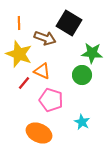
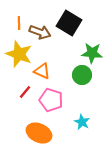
brown arrow: moved 5 px left, 6 px up
red line: moved 1 px right, 9 px down
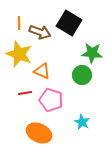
red line: moved 1 px down; rotated 40 degrees clockwise
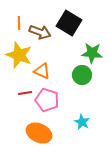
yellow star: moved 1 px down
pink pentagon: moved 4 px left
